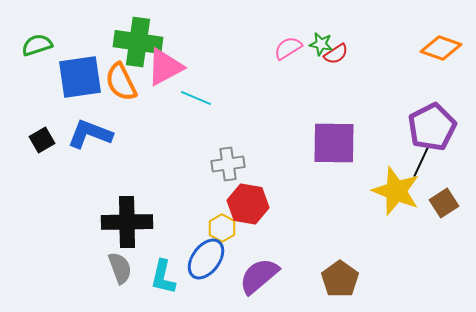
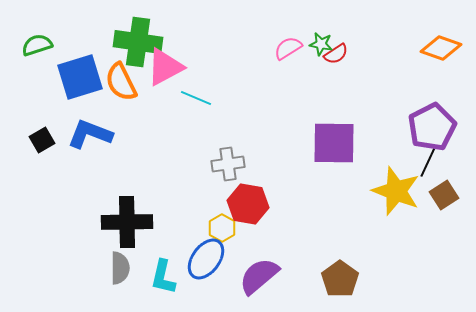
blue square: rotated 9 degrees counterclockwise
black line: moved 7 px right
brown square: moved 8 px up
gray semicircle: rotated 20 degrees clockwise
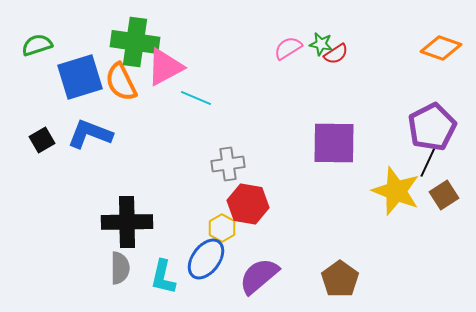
green cross: moved 3 px left
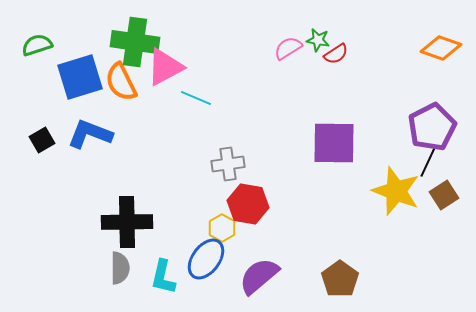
green star: moved 3 px left, 4 px up
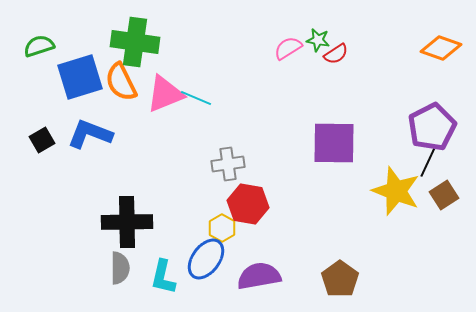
green semicircle: moved 2 px right, 1 px down
pink triangle: moved 27 px down; rotated 6 degrees clockwise
purple semicircle: rotated 30 degrees clockwise
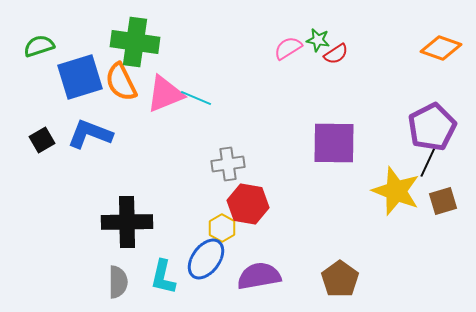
brown square: moved 1 px left, 6 px down; rotated 16 degrees clockwise
gray semicircle: moved 2 px left, 14 px down
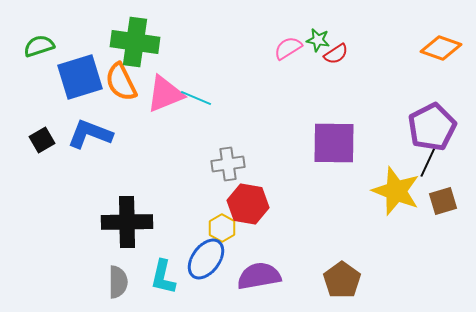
brown pentagon: moved 2 px right, 1 px down
